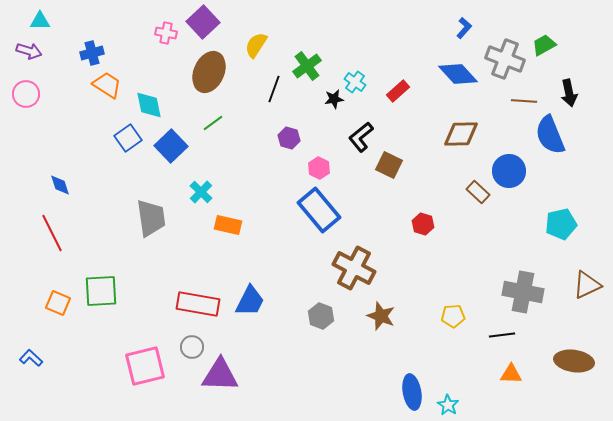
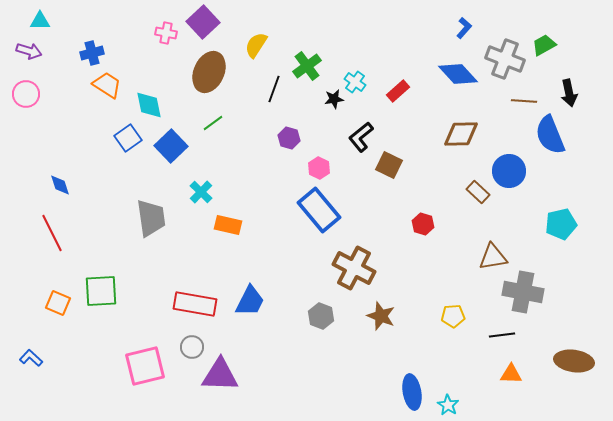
brown triangle at (587, 285): moved 94 px left, 28 px up; rotated 16 degrees clockwise
red rectangle at (198, 304): moved 3 px left
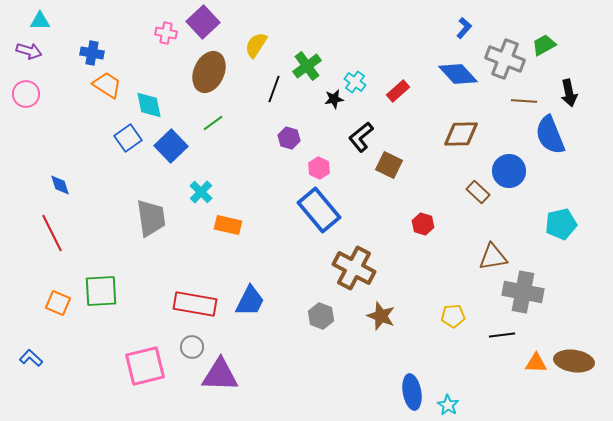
blue cross at (92, 53): rotated 25 degrees clockwise
orange triangle at (511, 374): moved 25 px right, 11 px up
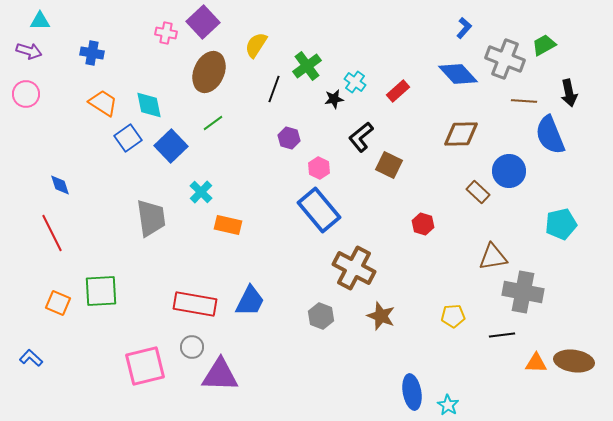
orange trapezoid at (107, 85): moved 4 px left, 18 px down
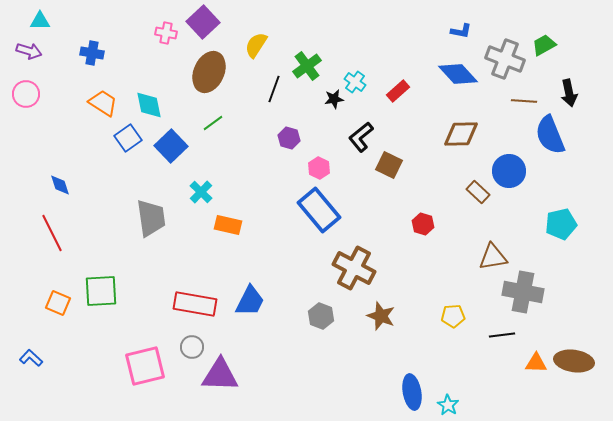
blue L-shape at (464, 28): moved 3 px left, 3 px down; rotated 60 degrees clockwise
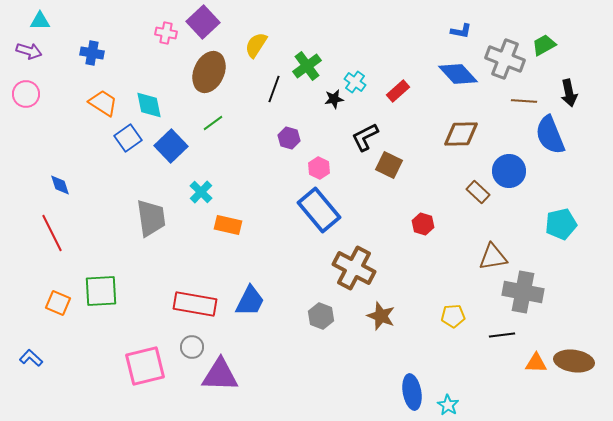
black L-shape at (361, 137): moved 4 px right; rotated 12 degrees clockwise
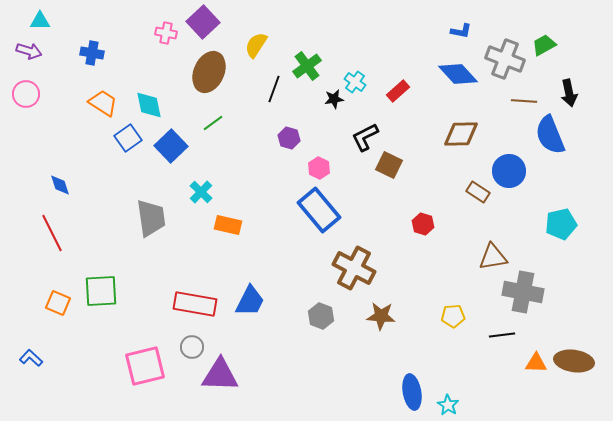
brown rectangle at (478, 192): rotated 10 degrees counterclockwise
brown star at (381, 316): rotated 16 degrees counterclockwise
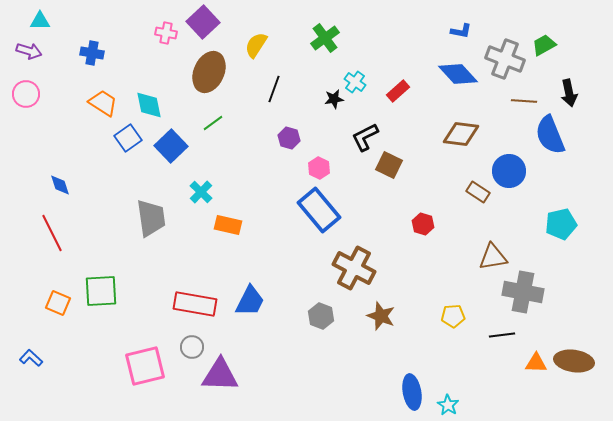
green cross at (307, 66): moved 18 px right, 28 px up
brown diamond at (461, 134): rotated 9 degrees clockwise
brown star at (381, 316): rotated 16 degrees clockwise
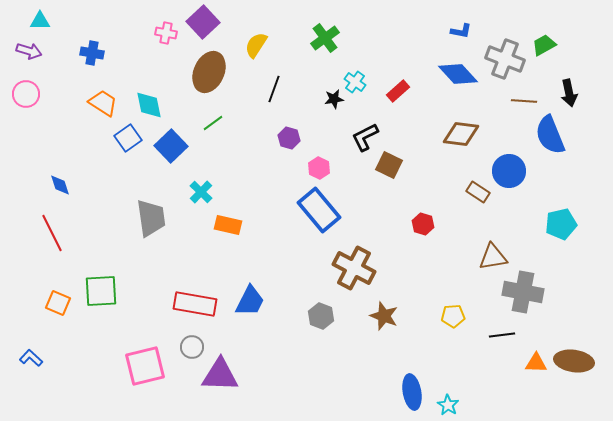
brown star at (381, 316): moved 3 px right
